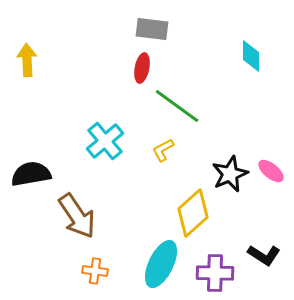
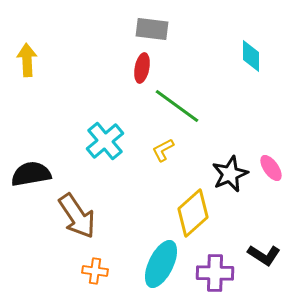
pink ellipse: moved 3 px up; rotated 16 degrees clockwise
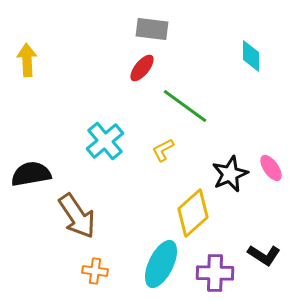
red ellipse: rotated 28 degrees clockwise
green line: moved 8 px right
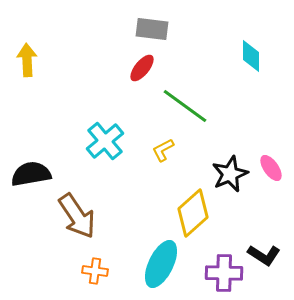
purple cross: moved 9 px right
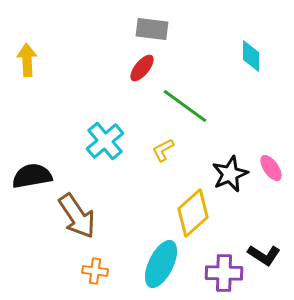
black semicircle: moved 1 px right, 2 px down
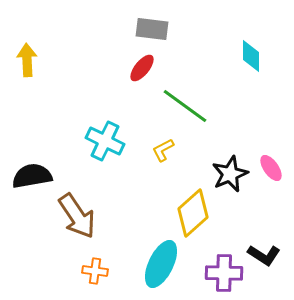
cyan cross: rotated 24 degrees counterclockwise
